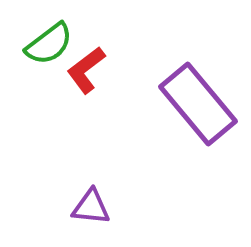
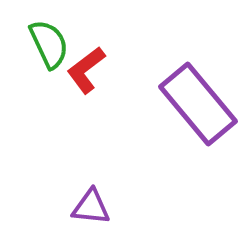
green semicircle: rotated 78 degrees counterclockwise
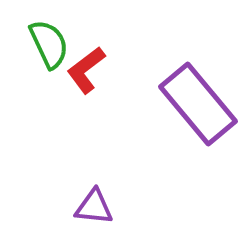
purple triangle: moved 3 px right
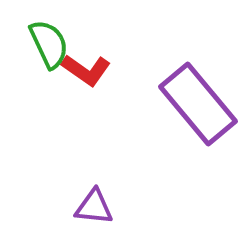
red L-shape: rotated 108 degrees counterclockwise
